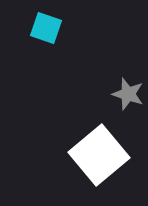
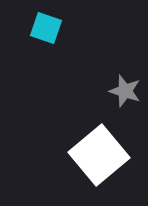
gray star: moved 3 px left, 3 px up
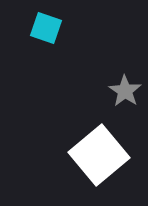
gray star: rotated 16 degrees clockwise
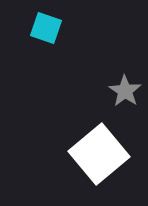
white square: moved 1 px up
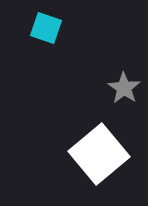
gray star: moved 1 px left, 3 px up
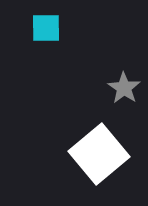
cyan square: rotated 20 degrees counterclockwise
